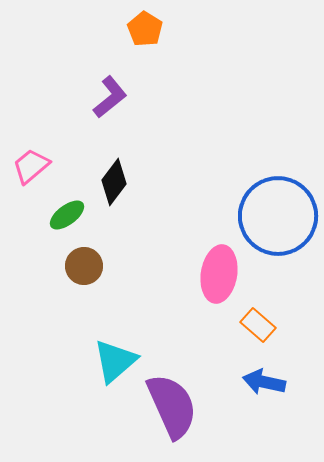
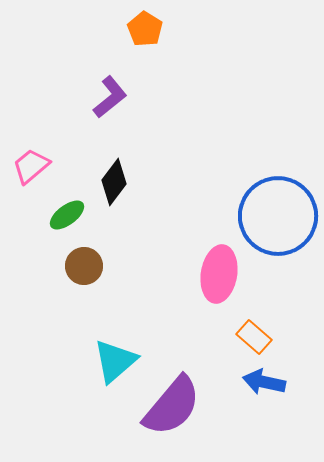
orange rectangle: moved 4 px left, 12 px down
purple semicircle: rotated 64 degrees clockwise
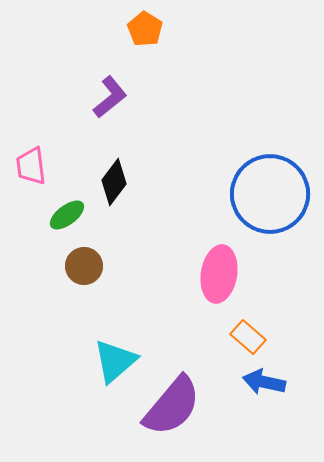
pink trapezoid: rotated 57 degrees counterclockwise
blue circle: moved 8 px left, 22 px up
orange rectangle: moved 6 px left
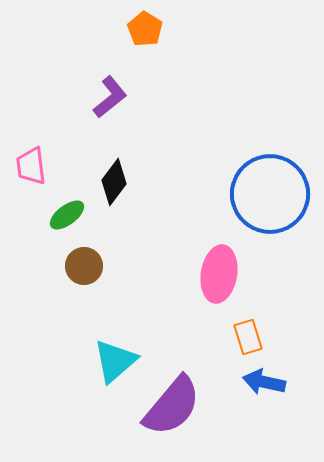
orange rectangle: rotated 32 degrees clockwise
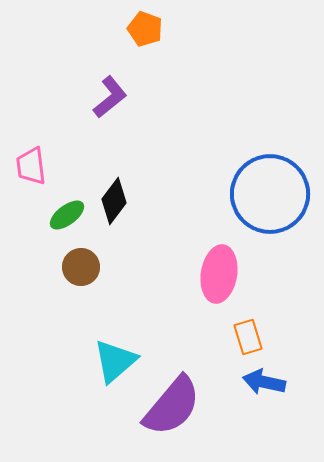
orange pentagon: rotated 12 degrees counterclockwise
black diamond: moved 19 px down
brown circle: moved 3 px left, 1 px down
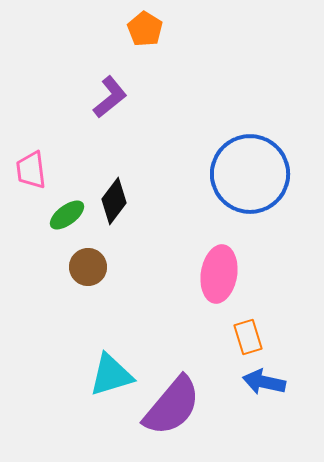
orange pentagon: rotated 12 degrees clockwise
pink trapezoid: moved 4 px down
blue circle: moved 20 px left, 20 px up
brown circle: moved 7 px right
cyan triangle: moved 4 px left, 14 px down; rotated 24 degrees clockwise
